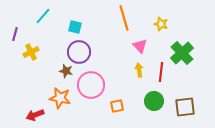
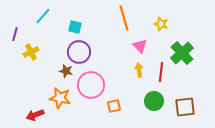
orange square: moved 3 px left
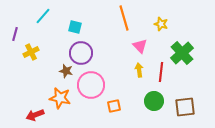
purple circle: moved 2 px right, 1 px down
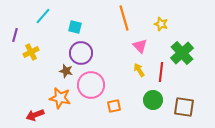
purple line: moved 1 px down
yellow arrow: rotated 24 degrees counterclockwise
green circle: moved 1 px left, 1 px up
brown square: moved 1 px left; rotated 15 degrees clockwise
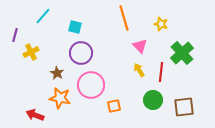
brown star: moved 9 px left, 2 px down; rotated 16 degrees clockwise
brown square: rotated 15 degrees counterclockwise
red arrow: rotated 42 degrees clockwise
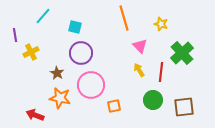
purple line: rotated 24 degrees counterclockwise
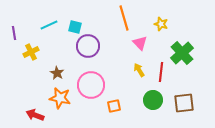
cyan line: moved 6 px right, 9 px down; rotated 24 degrees clockwise
purple line: moved 1 px left, 2 px up
pink triangle: moved 3 px up
purple circle: moved 7 px right, 7 px up
brown square: moved 4 px up
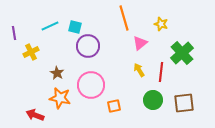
cyan line: moved 1 px right, 1 px down
pink triangle: rotated 35 degrees clockwise
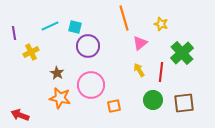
red arrow: moved 15 px left
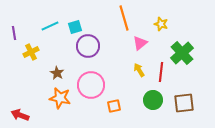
cyan square: rotated 32 degrees counterclockwise
